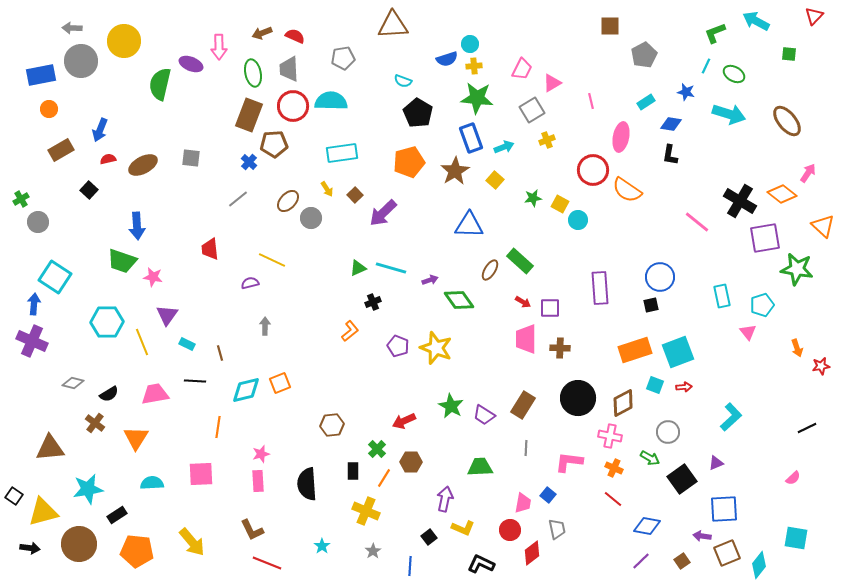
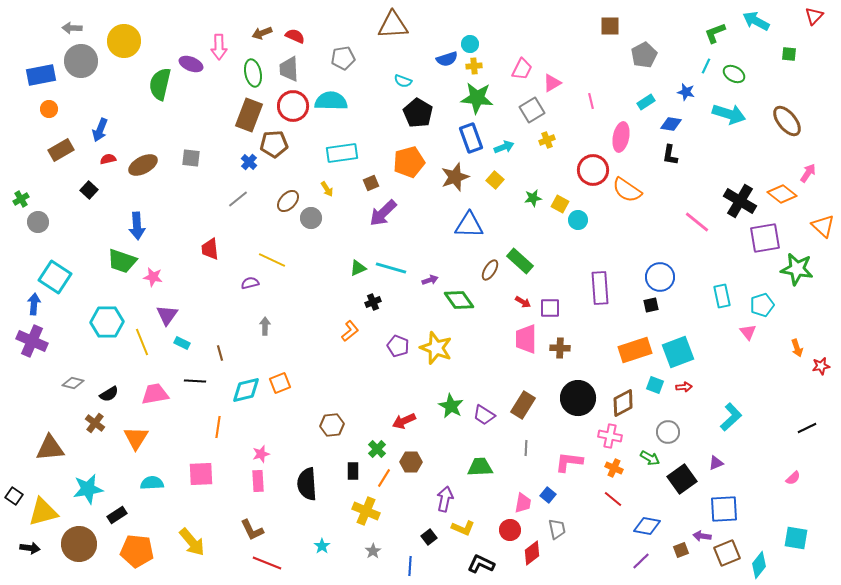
brown star at (455, 171): moved 6 px down; rotated 12 degrees clockwise
brown square at (355, 195): moved 16 px right, 12 px up; rotated 21 degrees clockwise
cyan rectangle at (187, 344): moved 5 px left, 1 px up
brown square at (682, 561): moved 1 px left, 11 px up; rotated 14 degrees clockwise
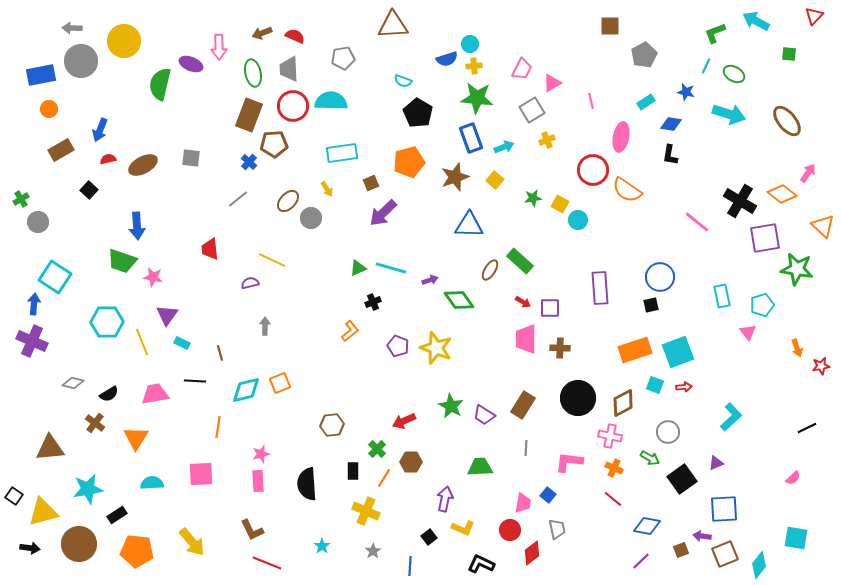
brown square at (727, 553): moved 2 px left, 1 px down
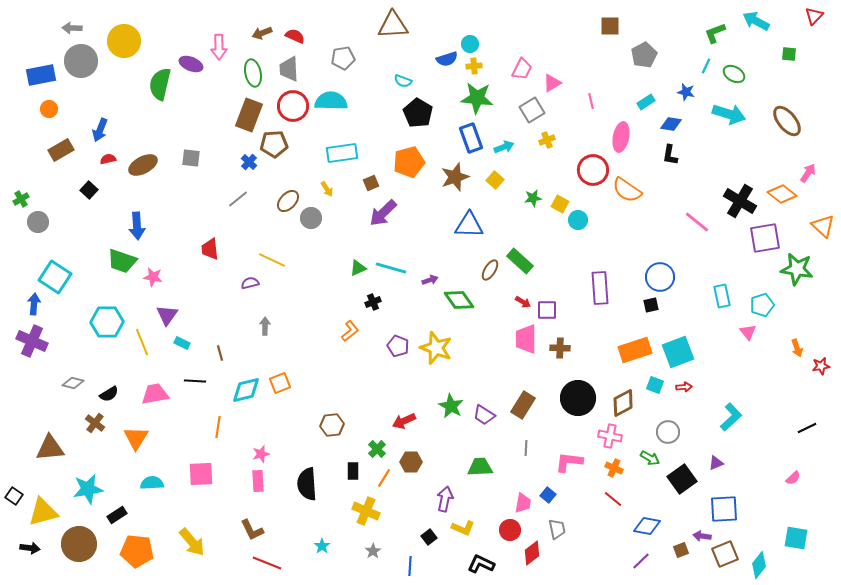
purple square at (550, 308): moved 3 px left, 2 px down
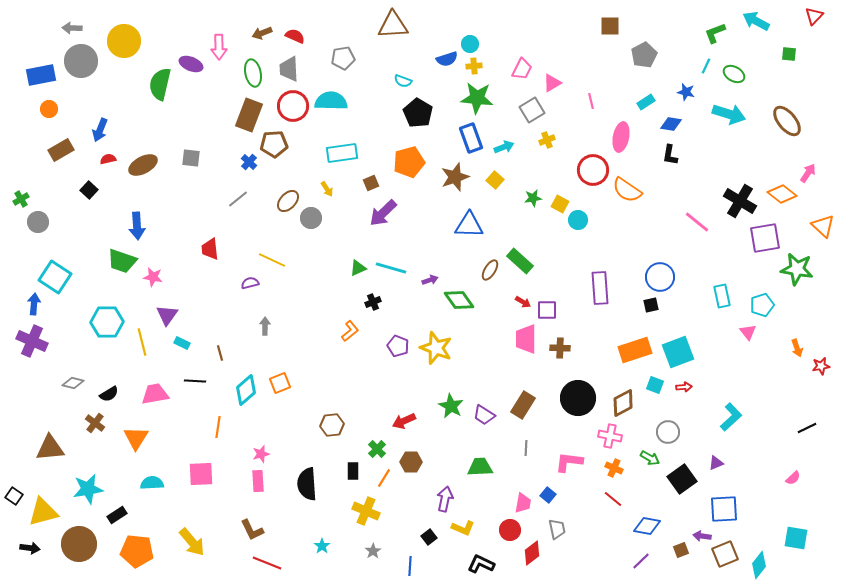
yellow line at (142, 342): rotated 8 degrees clockwise
cyan diamond at (246, 390): rotated 28 degrees counterclockwise
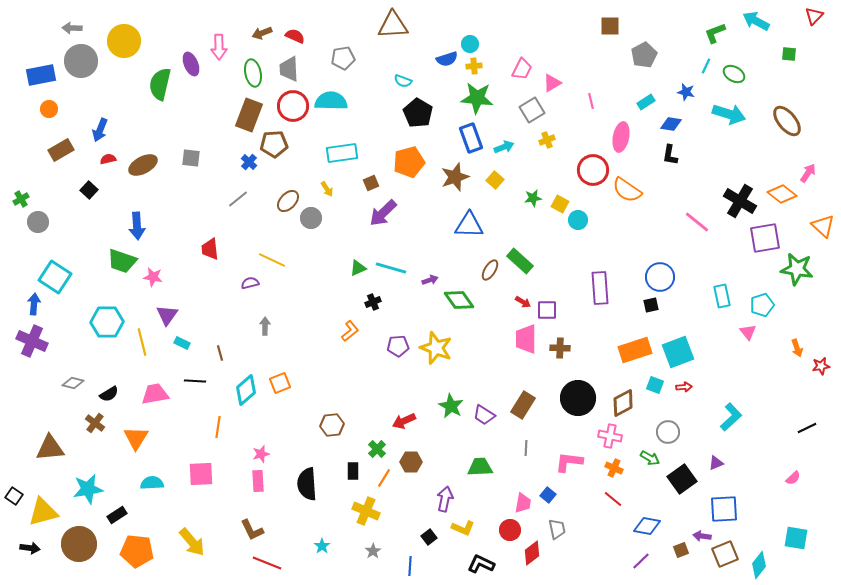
purple ellipse at (191, 64): rotated 45 degrees clockwise
purple pentagon at (398, 346): rotated 25 degrees counterclockwise
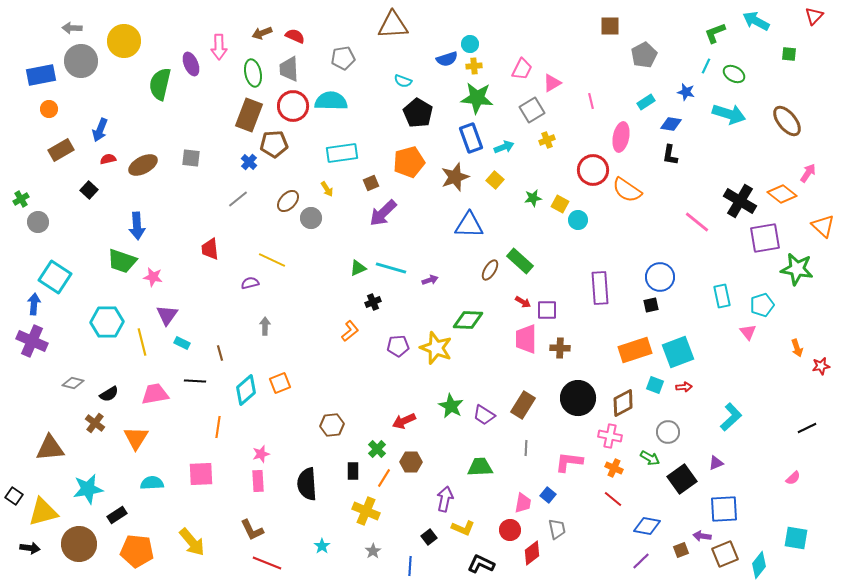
green diamond at (459, 300): moved 9 px right, 20 px down; rotated 52 degrees counterclockwise
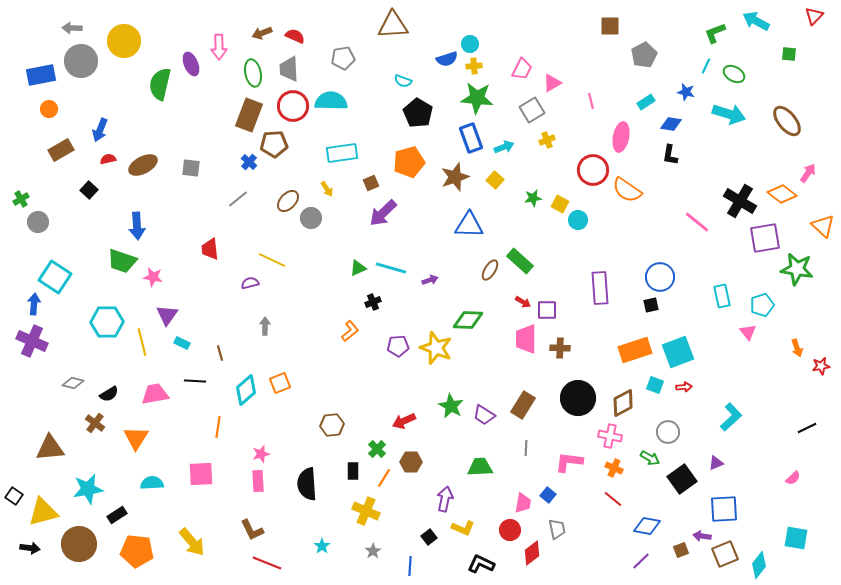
gray square at (191, 158): moved 10 px down
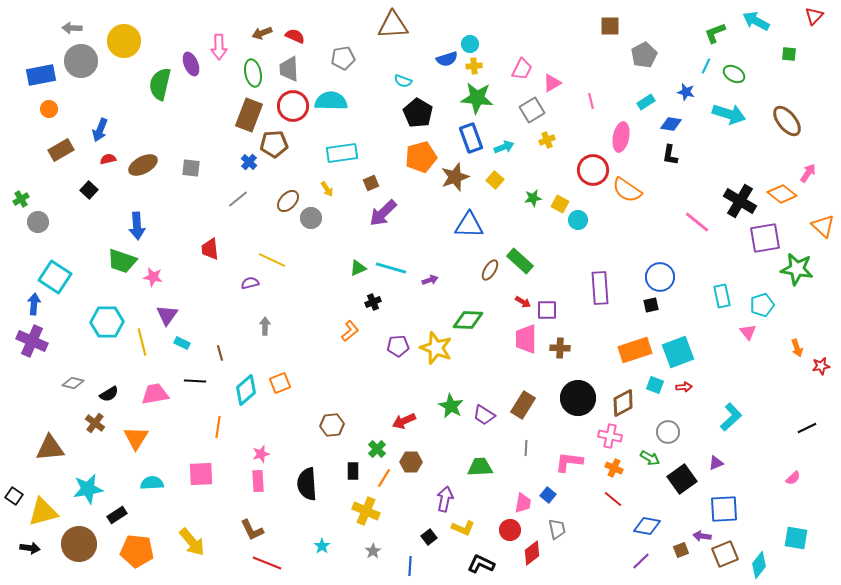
orange pentagon at (409, 162): moved 12 px right, 5 px up
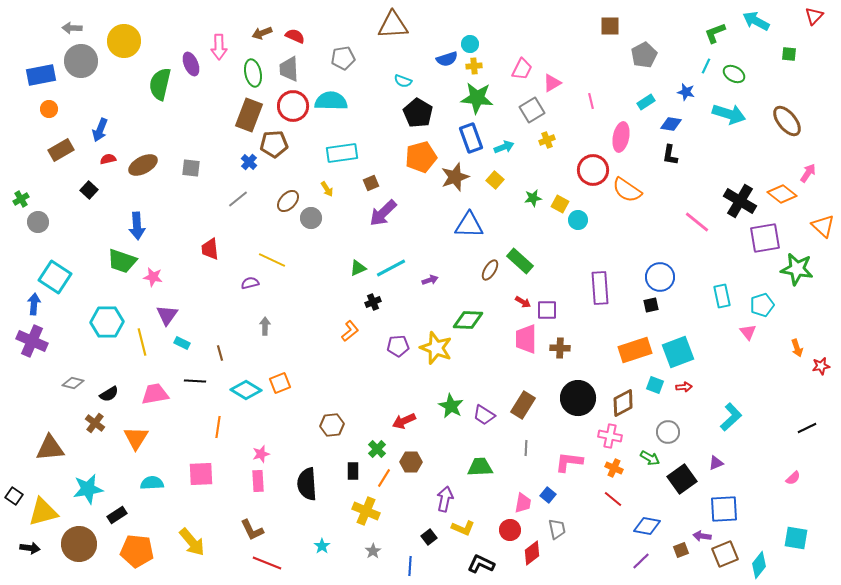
cyan line at (391, 268): rotated 44 degrees counterclockwise
cyan diamond at (246, 390): rotated 72 degrees clockwise
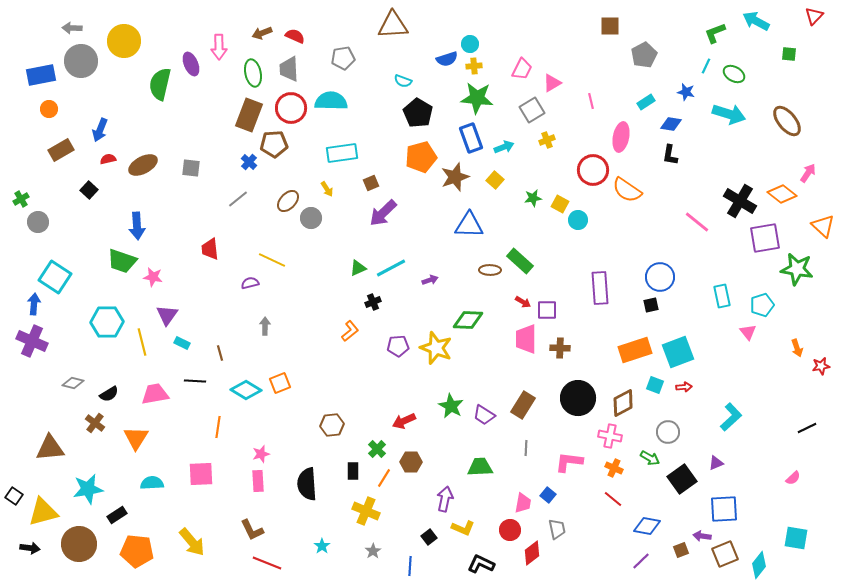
red circle at (293, 106): moved 2 px left, 2 px down
brown ellipse at (490, 270): rotated 60 degrees clockwise
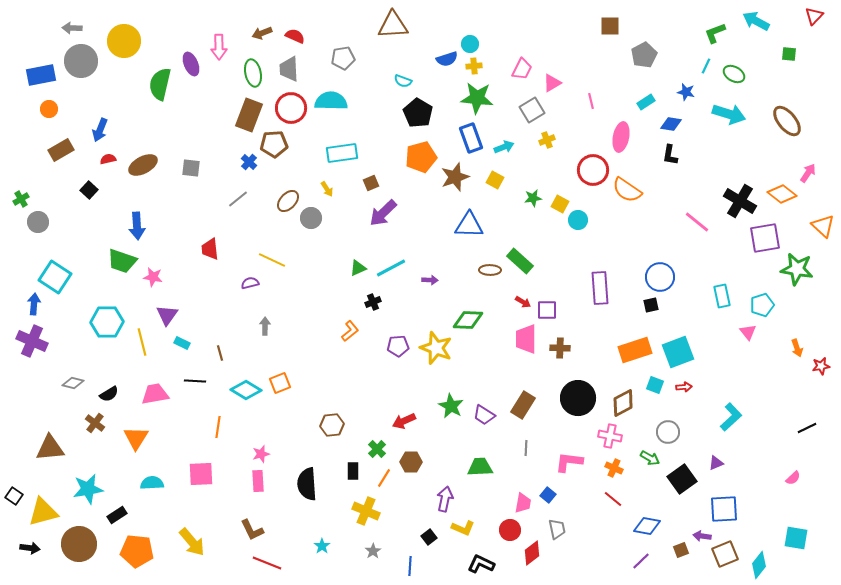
yellow square at (495, 180): rotated 12 degrees counterclockwise
purple arrow at (430, 280): rotated 21 degrees clockwise
